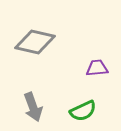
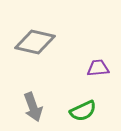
purple trapezoid: moved 1 px right
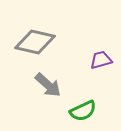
purple trapezoid: moved 3 px right, 8 px up; rotated 10 degrees counterclockwise
gray arrow: moved 15 px right, 22 px up; rotated 28 degrees counterclockwise
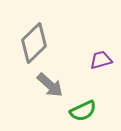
gray diamond: moved 1 px left, 1 px down; rotated 57 degrees counterclockwise
gray arrow: moved 2 px right
